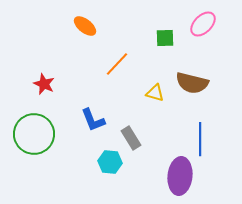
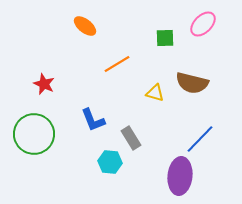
orange line: rotated 16 degrees clockwise
blue line: rotated 44 degrees clockwise
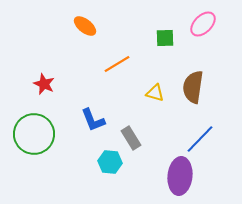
brown semicircle: moved 1 px right, 4 px down; rotated 84 degrees clockwise
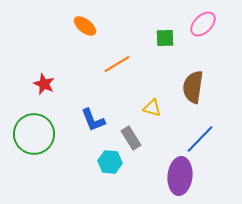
yellow triangle: moved 3 px left, 15 px down
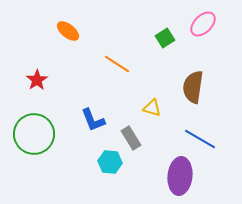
orange ellipse: moved 17 px left, 5 px down
green square: rotated 30 degrees counterclockwise
orange line: rotated 64 degrees clockwise
red star: moved 7 px left, 4 px up; rotated 15 degrees clockwise
blue line: rotated 76 degrees clockwise
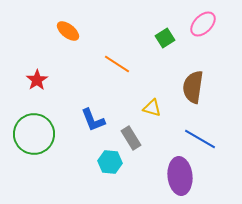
purple ellipse: rotated 12 degrees counterclockwise
